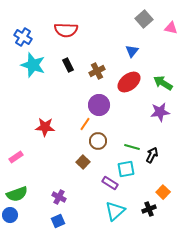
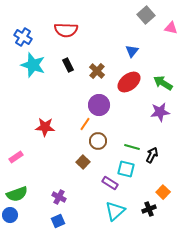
gray square: moved 2 px right, 4 px up
brown cross: rotated 21 degrees counterclockwise
cyan square: rotated 24 degrees clockwise
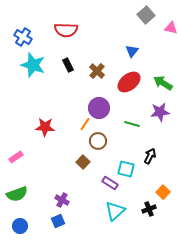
purple circle: moved 3 px down
green line: moved 23 px up
black arrow: moved 2 px left, 1 px down
purple cross: moved 3 px right, 3 px down
blue circle: moved 10 px right, 11 px down
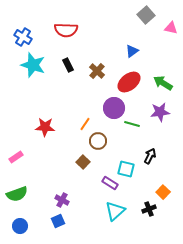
blue triangle: rotated 16 degrees clockwise
purple circle: moved 15 px right
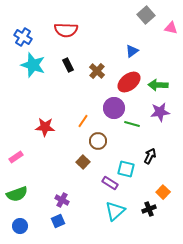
green arrow: moved 5 px left, 2 px down; rotated 30 degrees counterclockwise
orange line: moved 2 px left, 3 px up
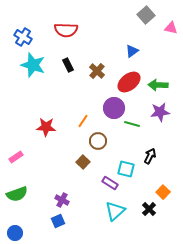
red star: moved 1 px right
black cross: rotated 24 degrees counterclockwise
blue circle: moved 5 px left, 7 px down
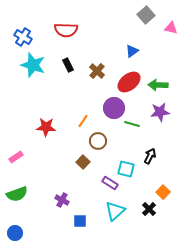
blue square: moved 22 px right; rotated 24 degrees clockwise
